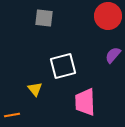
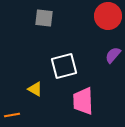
white square: moved 1 px right
yellow triangle: rotated 21 degrees counterclockwise
pink trapezoid: moved 2 px left, 1 px up
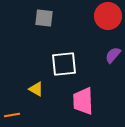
white square: moved 2 px up; rotated 8 degrees clockwise
yellow triangle: moved 1 px right
